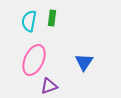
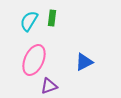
cyan semicircle: rotated 20 degrees clockwise
blue triangle: rotated 30 degrees clockwise
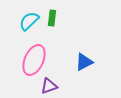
cyan semicircle: rotated 15 degrees clockwise
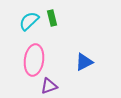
green rectangle: rotated 21 degrees counterclockwise
pink ellipse: rotated 16 degrees counterclockwise
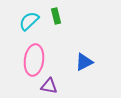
green rectangle: moved 4 px right, 2 px up
purple triangle: rotated 30 degrees clockwise
